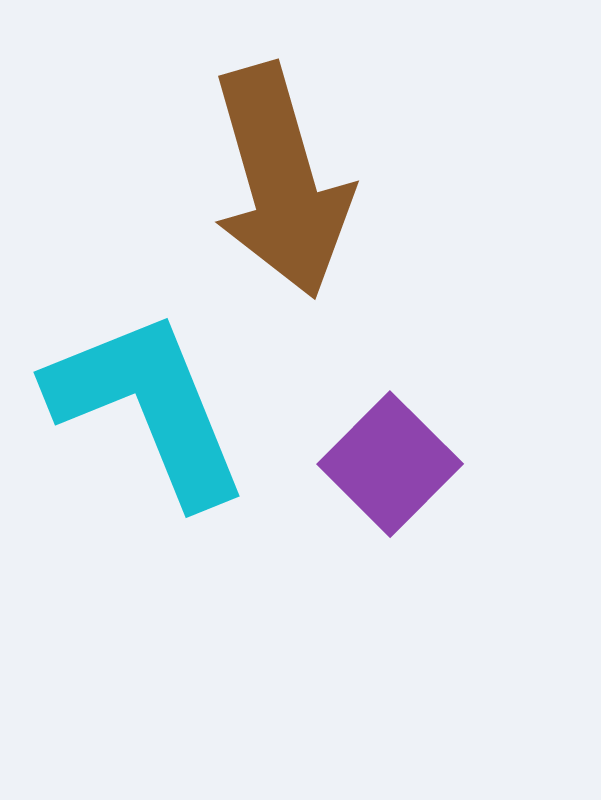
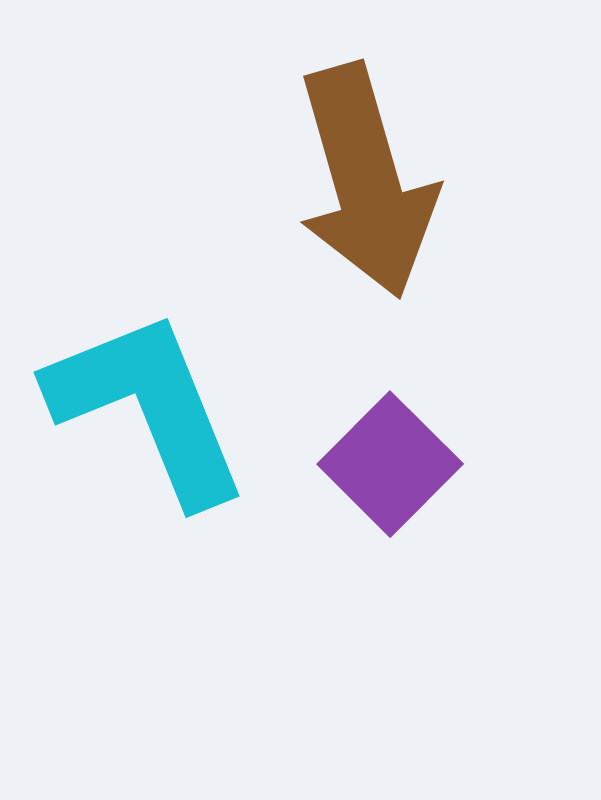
brown arrow: moved 85 px right
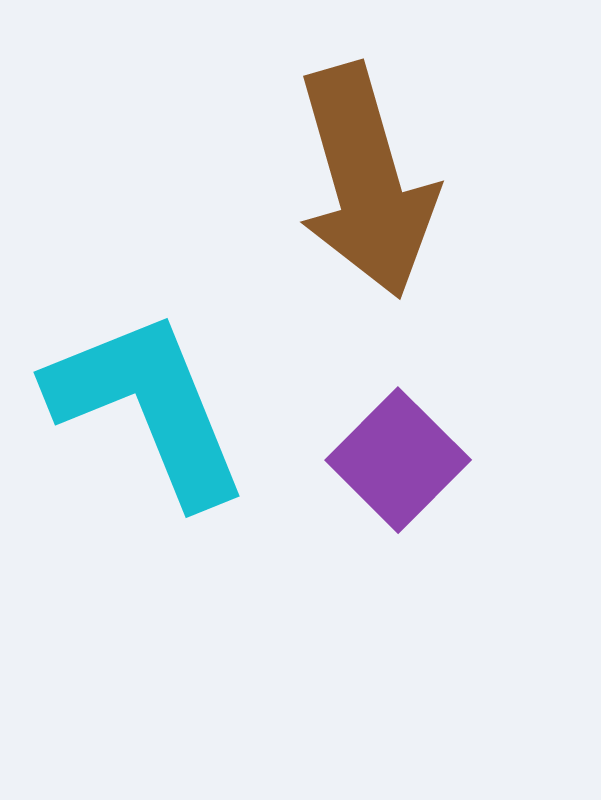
purple square: moved 8 px right, 4 px up
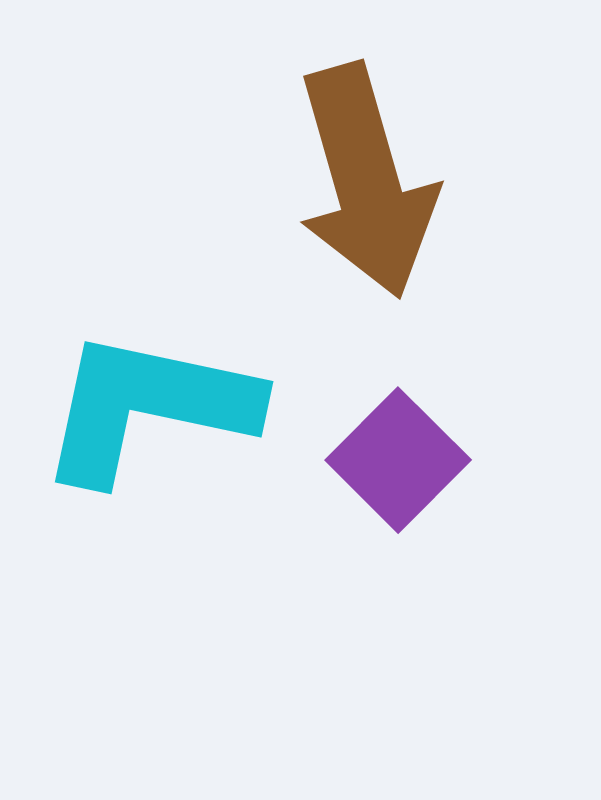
cyan L-shape: rotated 56 degrees counterclockwise
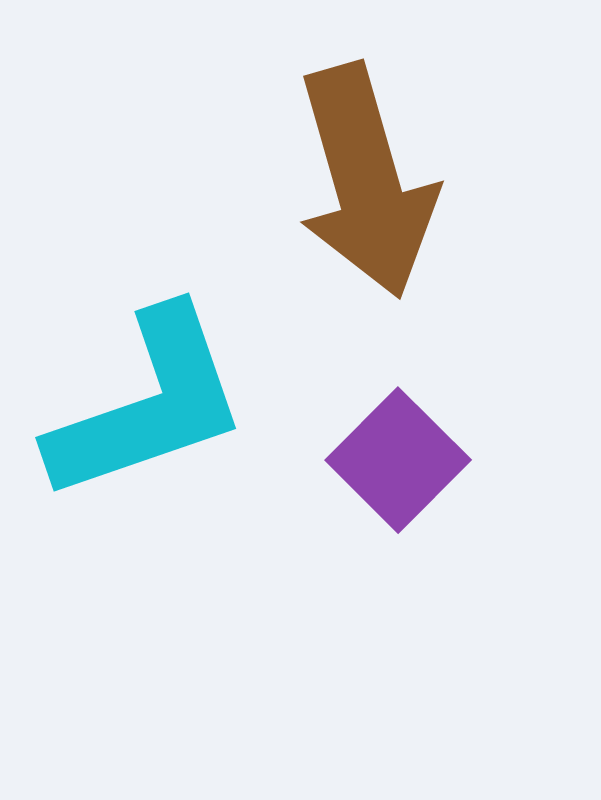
cyan L-shape: moved 2 px up; rotated 149 degrees clockwise
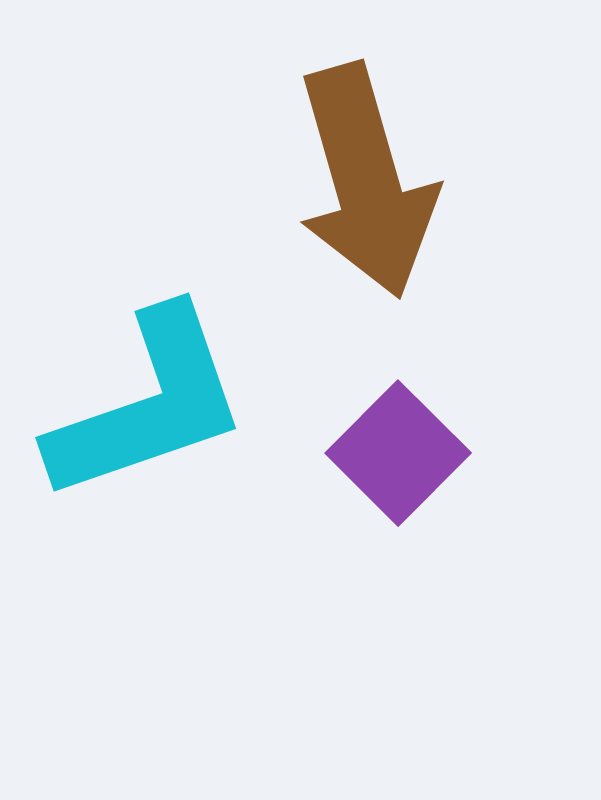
purple square: moved 7 px up
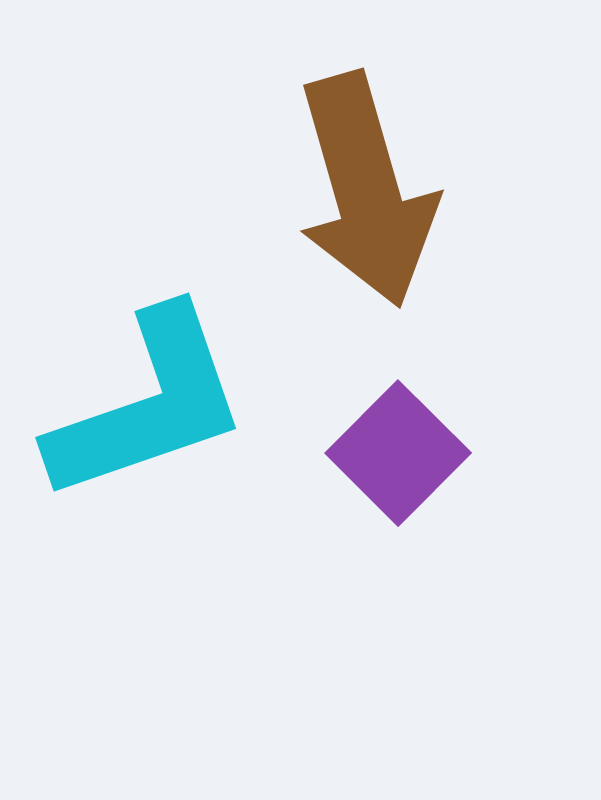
brown arrow: moved 9 px down
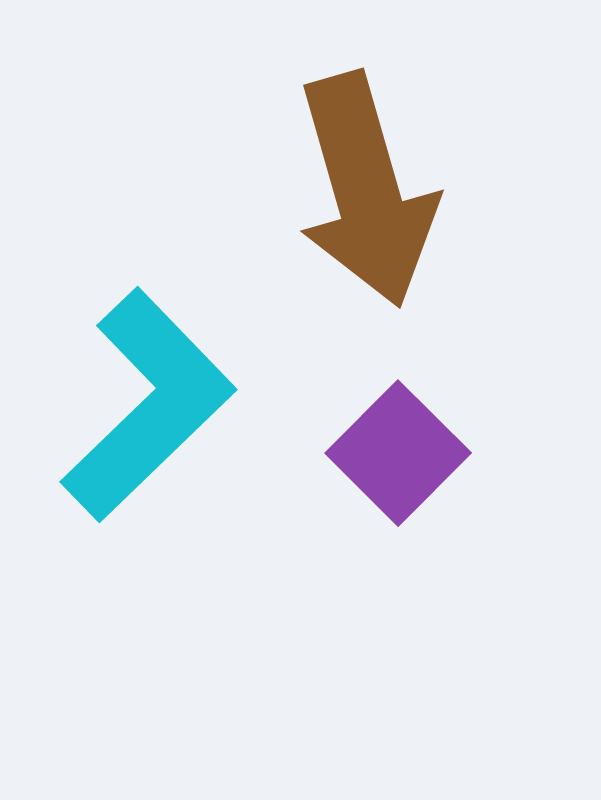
cyan L-shape: rotated 25 degrees counterclockwise
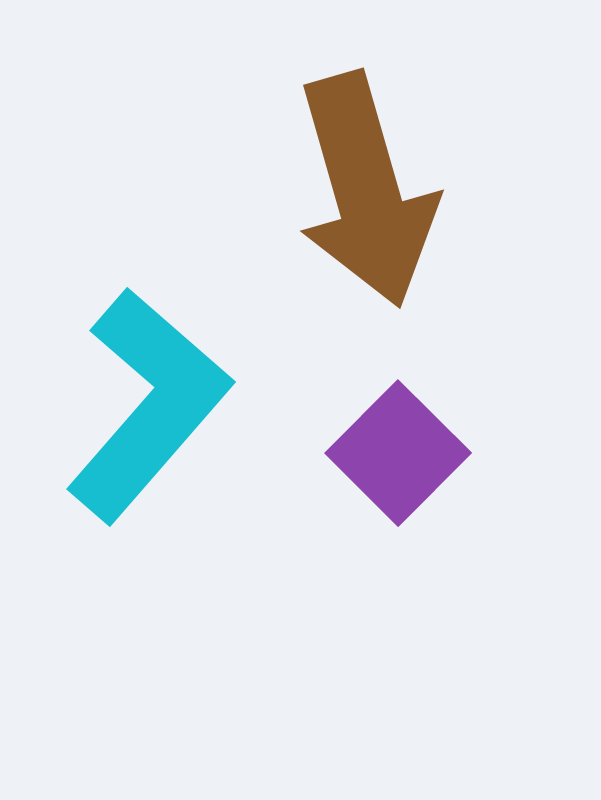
cyan L-shape: rotated 5 degrees counterclockwise
